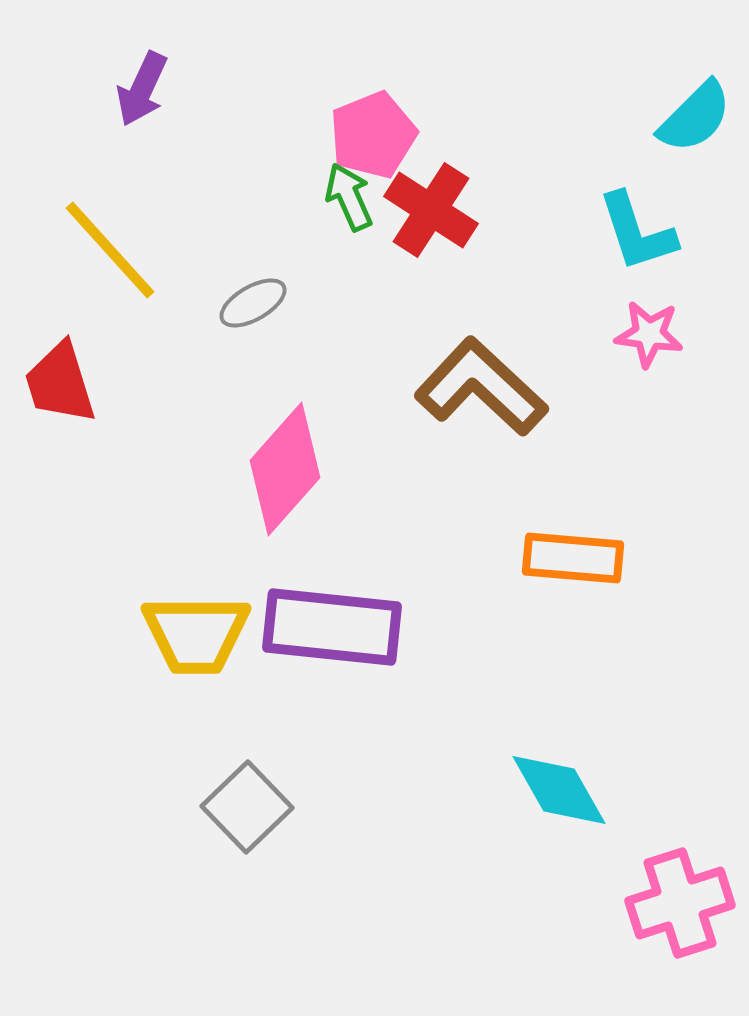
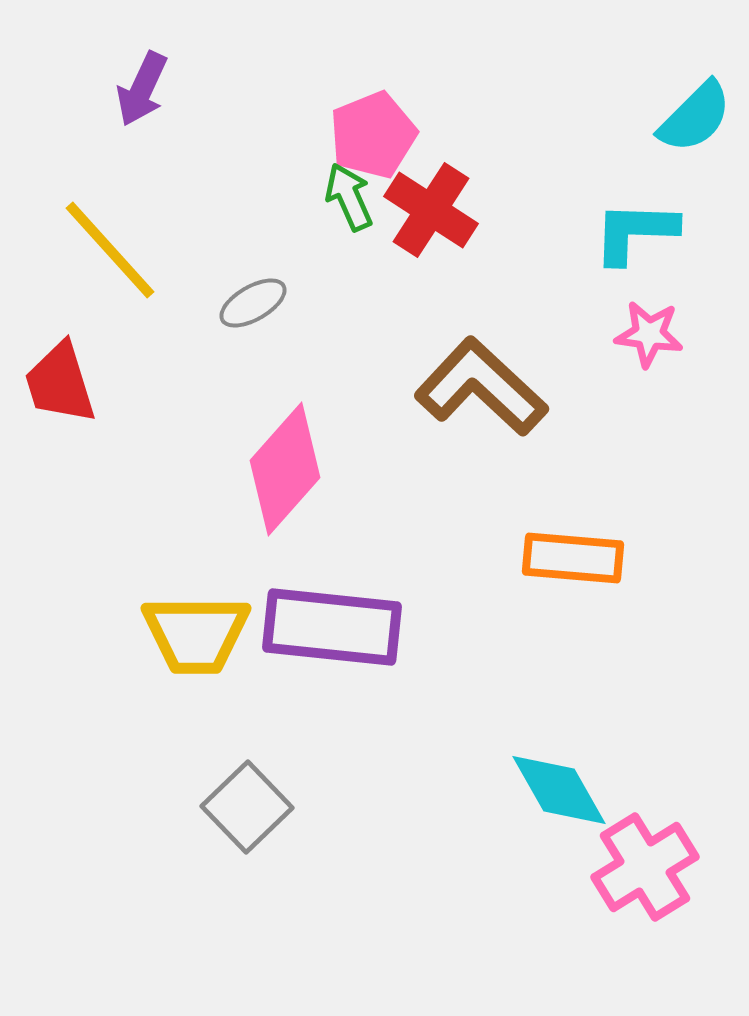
cyan L-shape: moved 2 px left; rotated 110 degrees clockwise
pink cross: moved 35 px left, 36 px up; rotated 14 degrees counterclockwise
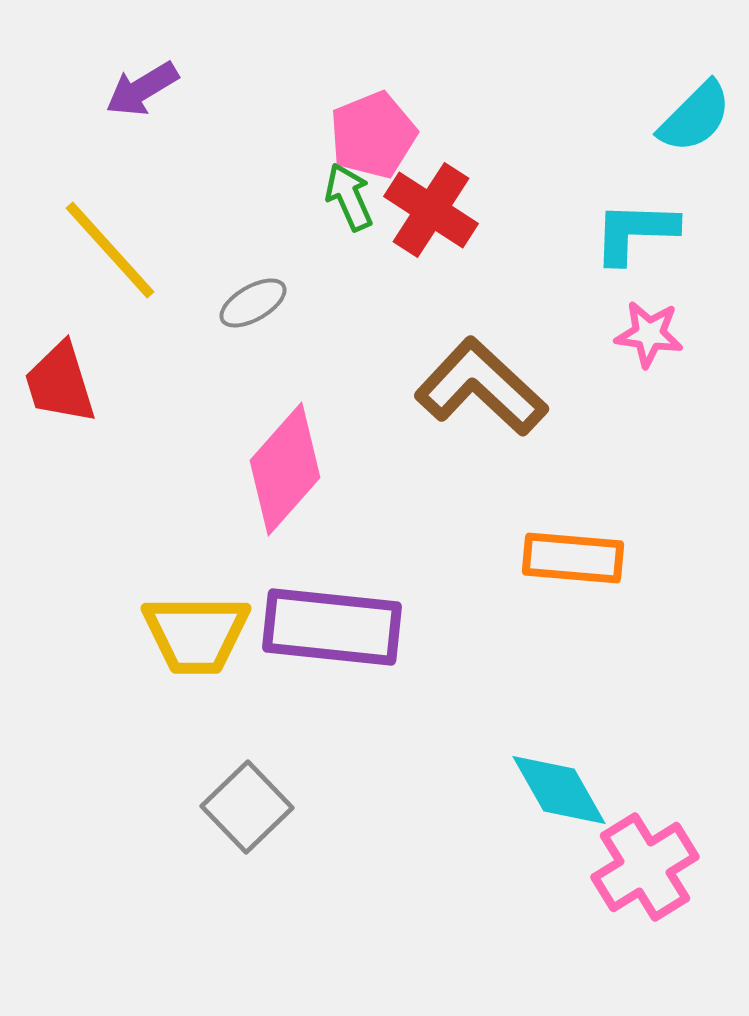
purple arrow: rotated 34 degrees clockwise
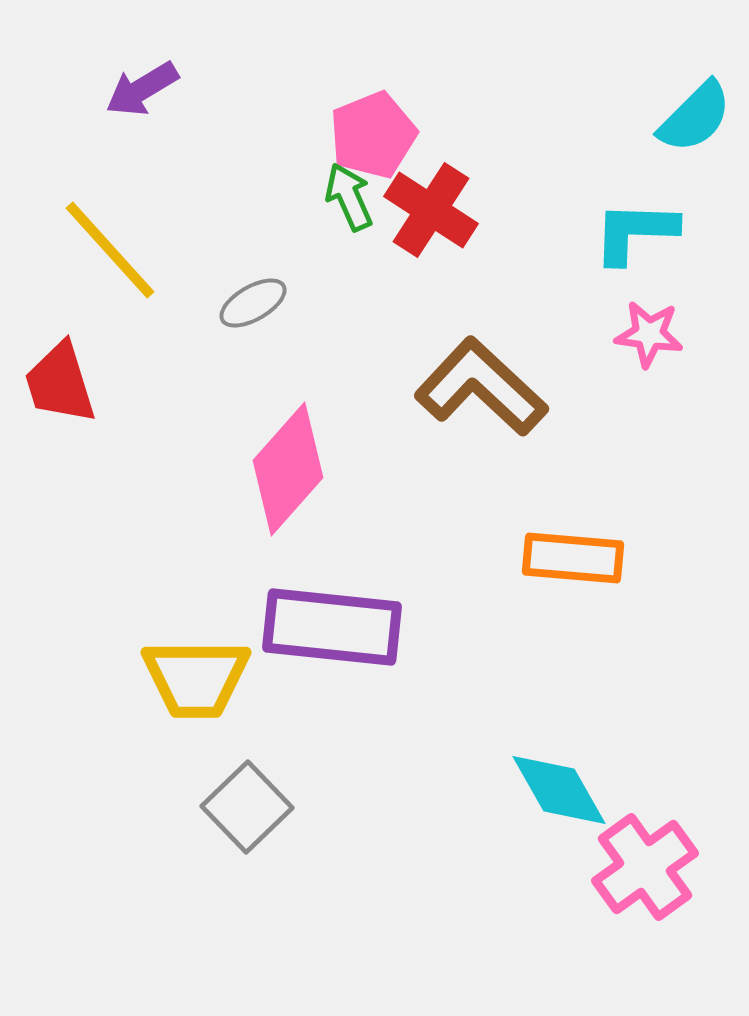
pink diamond: moved 3 px right
yellow trapezoid: moved 44 px down
pink cross: rotated 4 degrees counterclockwise
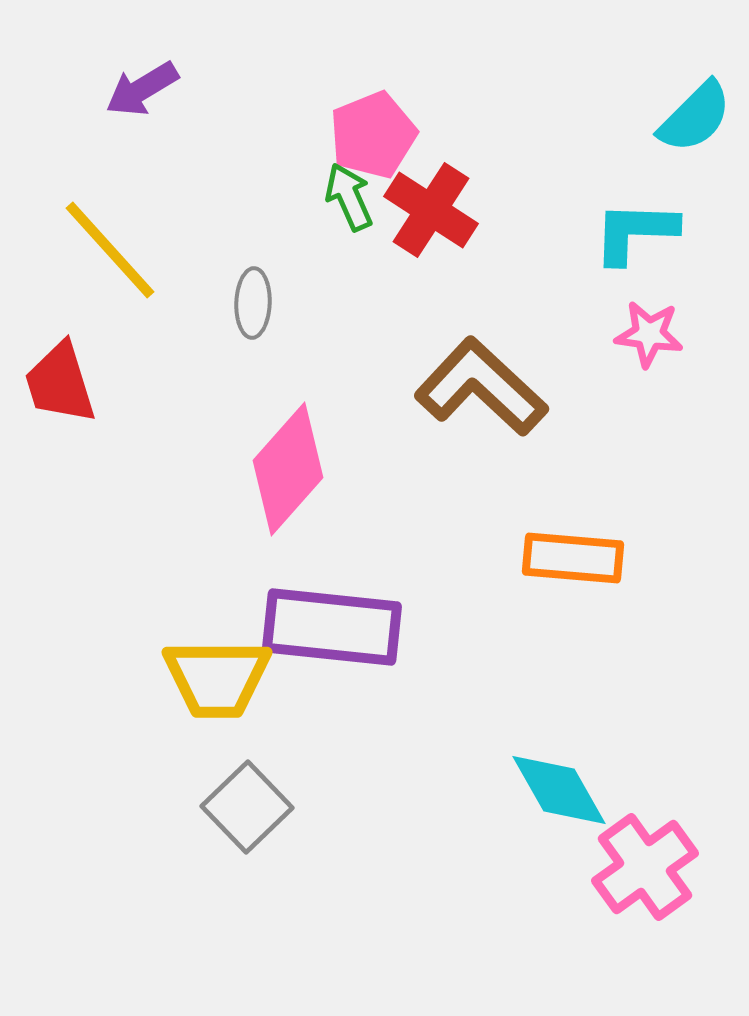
gray ellipse: rotated 58 degrees counterclockwise
yellow trapezoid: moved 21 px right
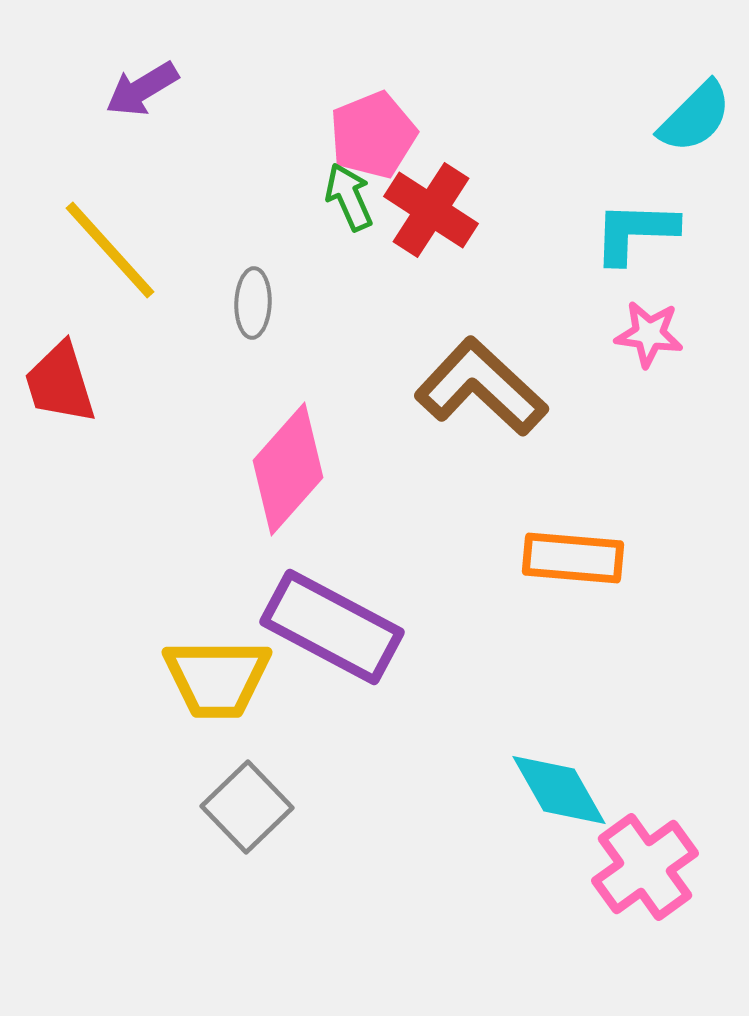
purple rectangle: rotated 22 degrees clockwise
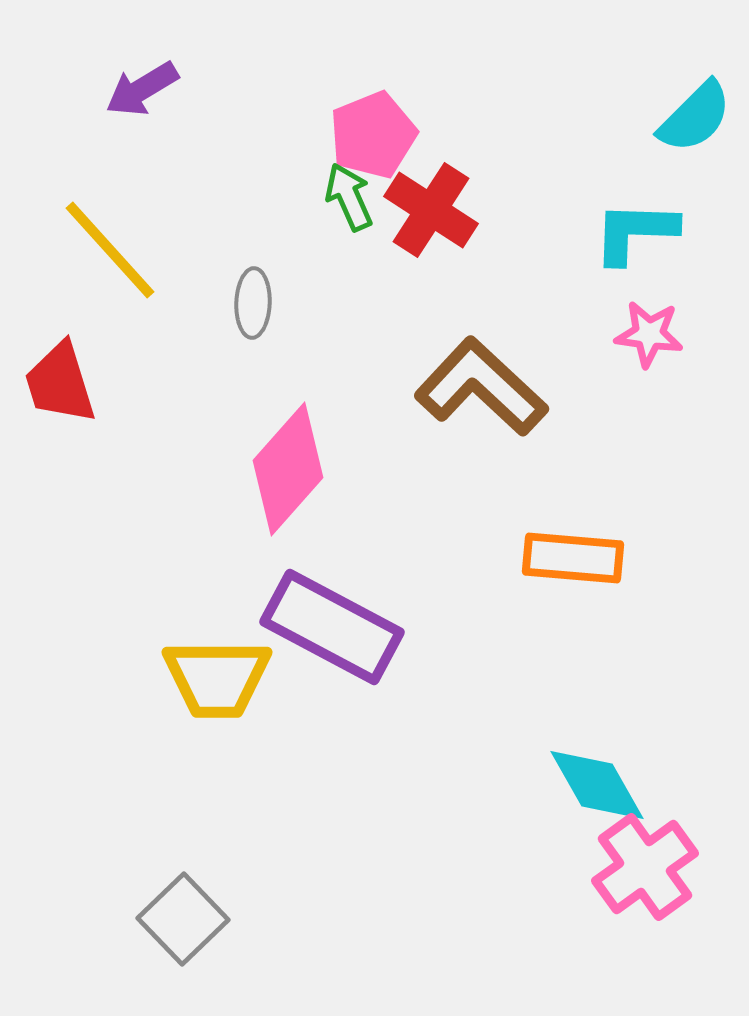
cyan diamond: moved 38 px right, 5 px up
gray square: moved 64 px left, 112 px down
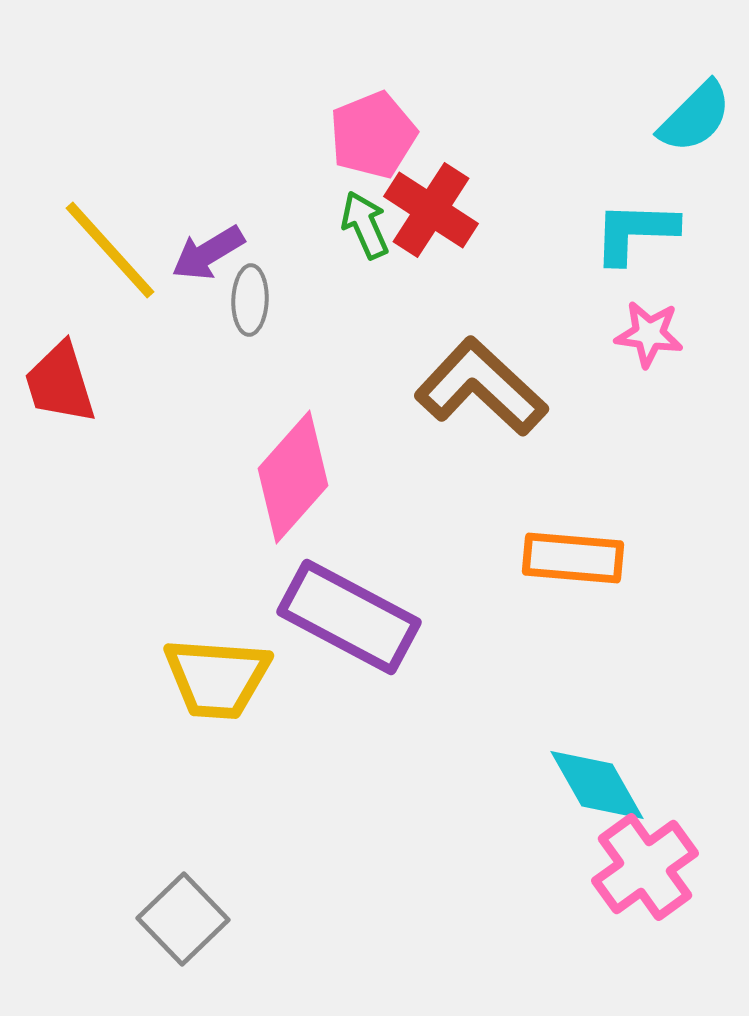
purple arrow: moved 66 px right, 164 px down
green arrow: moved 16 px right, 28 px down
gray ellipse: moved 3 px left, 3 px up
pink diamond: moved 5 px right, 8 px down
purple rectangle: moved 17 px right, 10 px up
yellow trapezoid: rotated 4 degrees clockwise
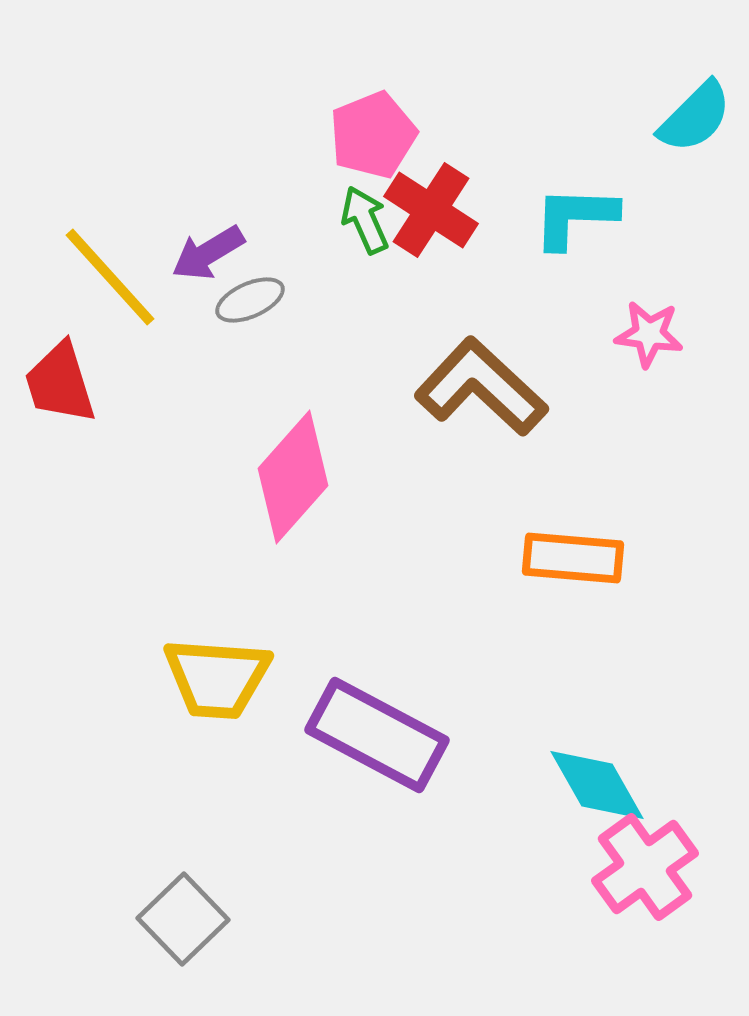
green arrow: moved 5 px up
cyan L-shape: moved 60 px left, 15 px up
yellow line: moved 27 px down
gray ellipse: rotated 64 degrees clockwise
purple rectangle: moved 28 px right, 118 px down
